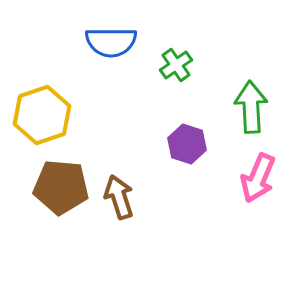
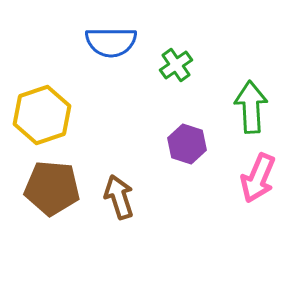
brown pentagon: moved 9 px left, 1 px down
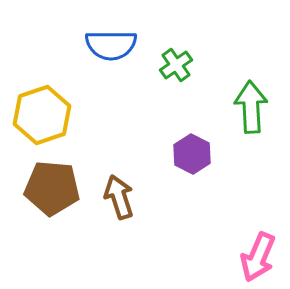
blue semicircle: moved 3 px down
purple hexagon: moved 5 px right, 10 px down; rotated 9 degrees clockwise
pink arrow: moved 79 px down
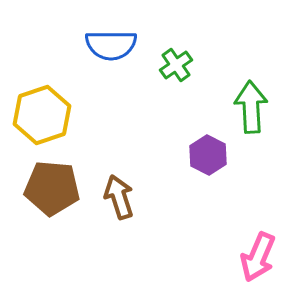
purple hexagon: moved 16 px right, 1 px down
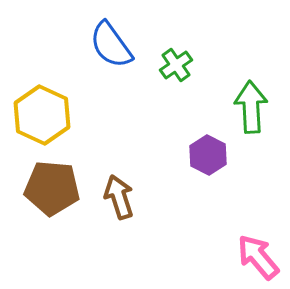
blue semicircle: rotated 54 degrees clockwise
yellow hexagon: rotated 16 degrees counterclockwise
pink arrow: rotated 117 degrees clockwise
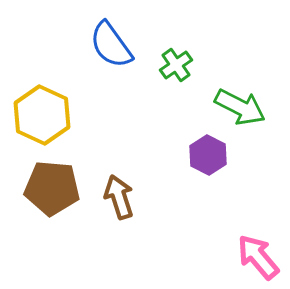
green arrow: moved 11 px left; rotated 120 degrees clockwise
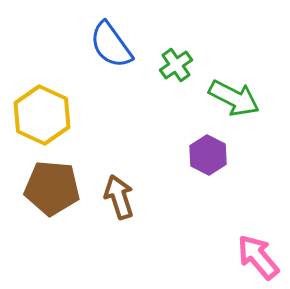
green arrow: moved 6 px left, 9 px up
